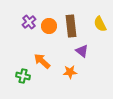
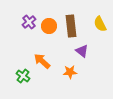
green cross: rotated 24 degrees clockwise
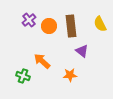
purple cross: moved 2 px up
orange star: moved 3 px down
green cross: rotated 16 degrees counterclockwise
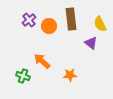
brown rectangle: moved 7 px up
purple triangle: moved 9 px right, 8 px up
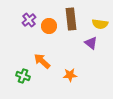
yellow semicircle: rotated 56 degrees counterclockwise
